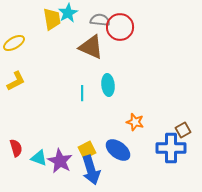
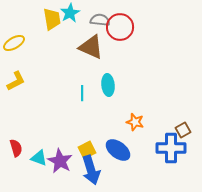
cyan star: moved 2 px right
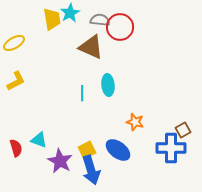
cyan triangle: moved 18 px up
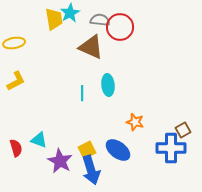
yellow trapezoid: moved 2 px right
yellow ellipse: rotated 20 degrees clockwise
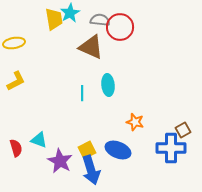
blue ellipse: rotated 15 degrees counterclockwise
